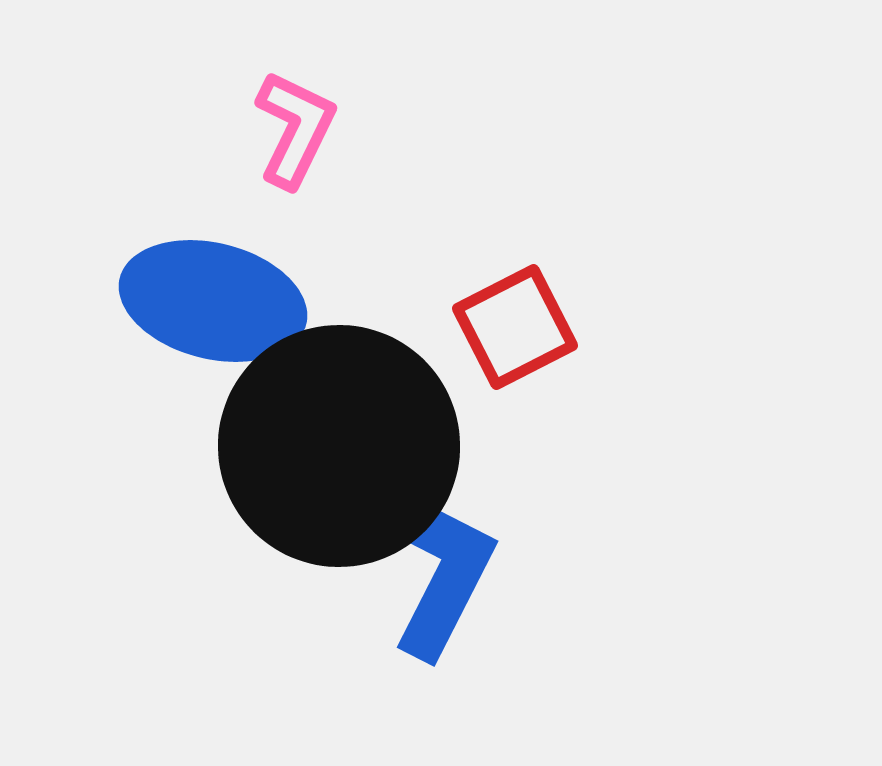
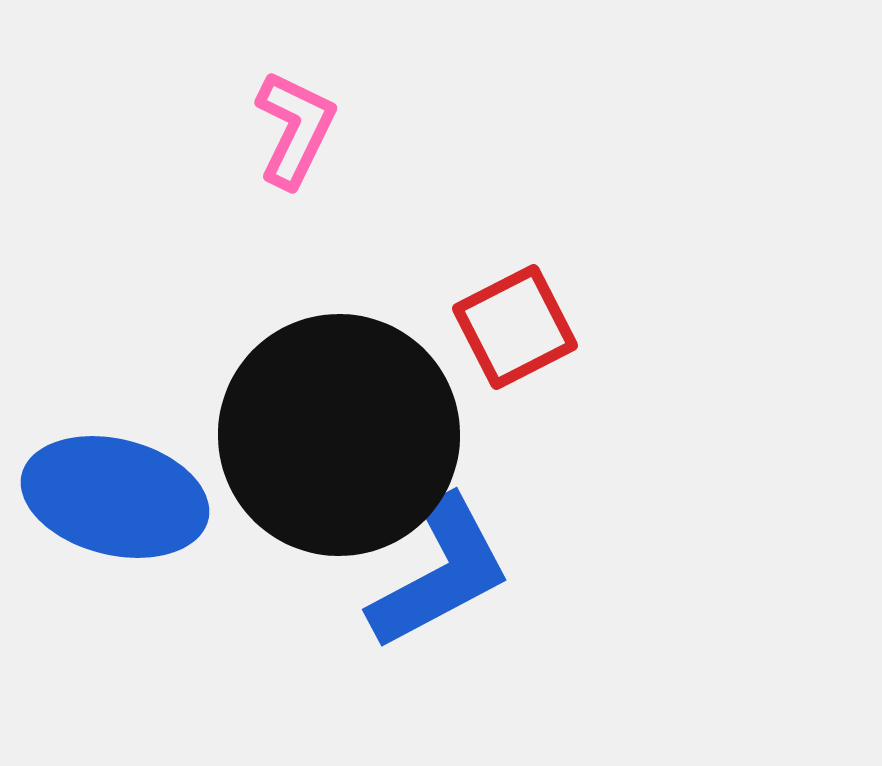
blue ellipse: moved 98 px left, 196 px down
black circle: moved 11 px up
blue L-shape: rotated 35 degrees clockwise
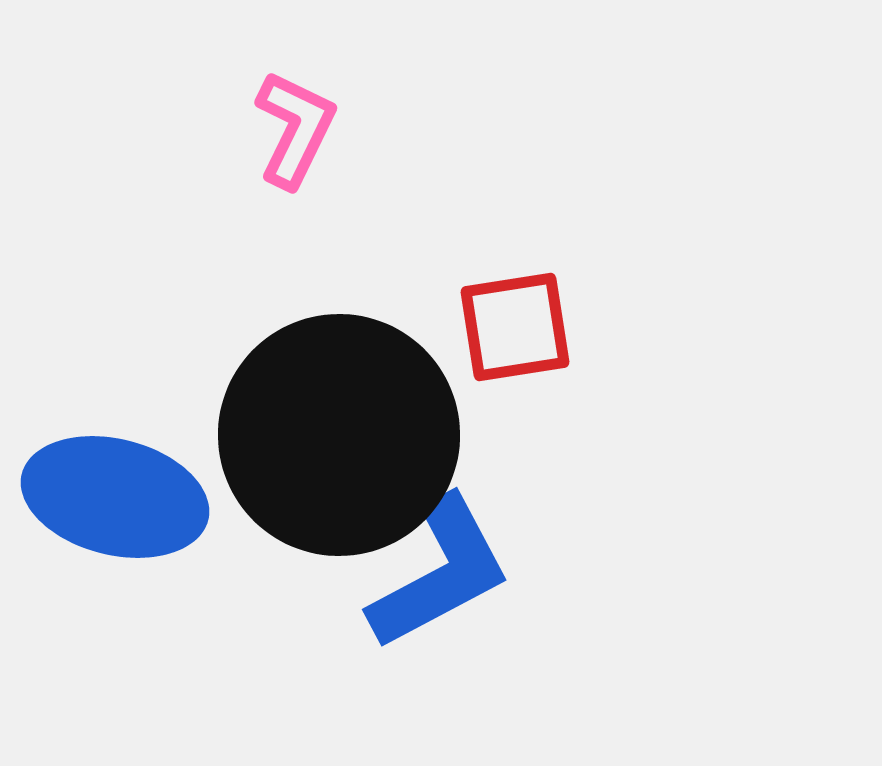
red square: rotated 18 degrees clockwise
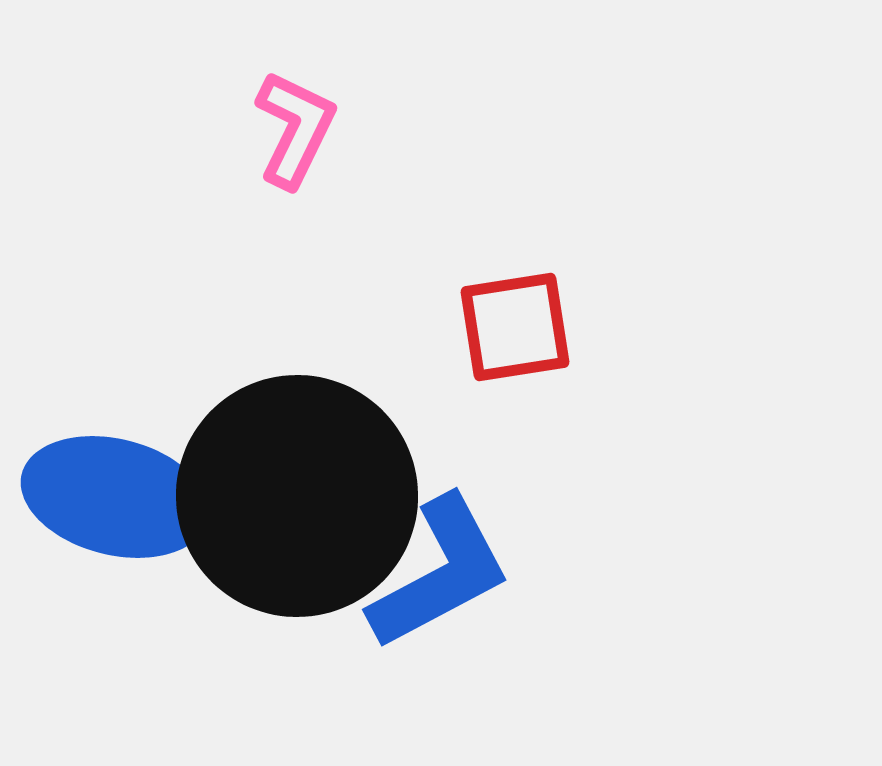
black circle: moved 42 px left, 61 px down
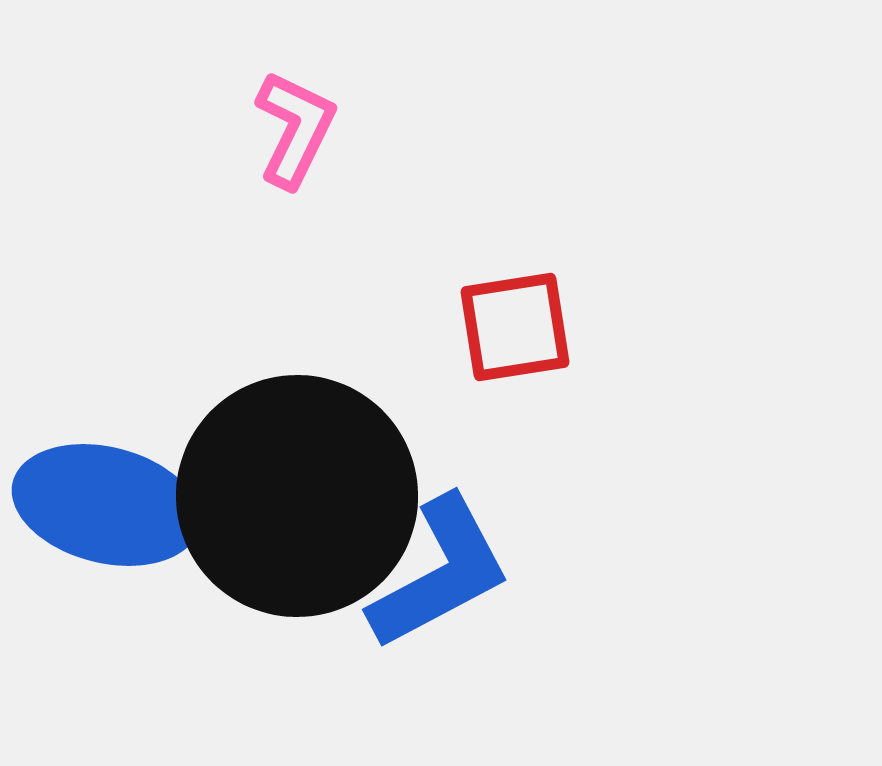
blue ellipse: moved 9 px left, 8 px down
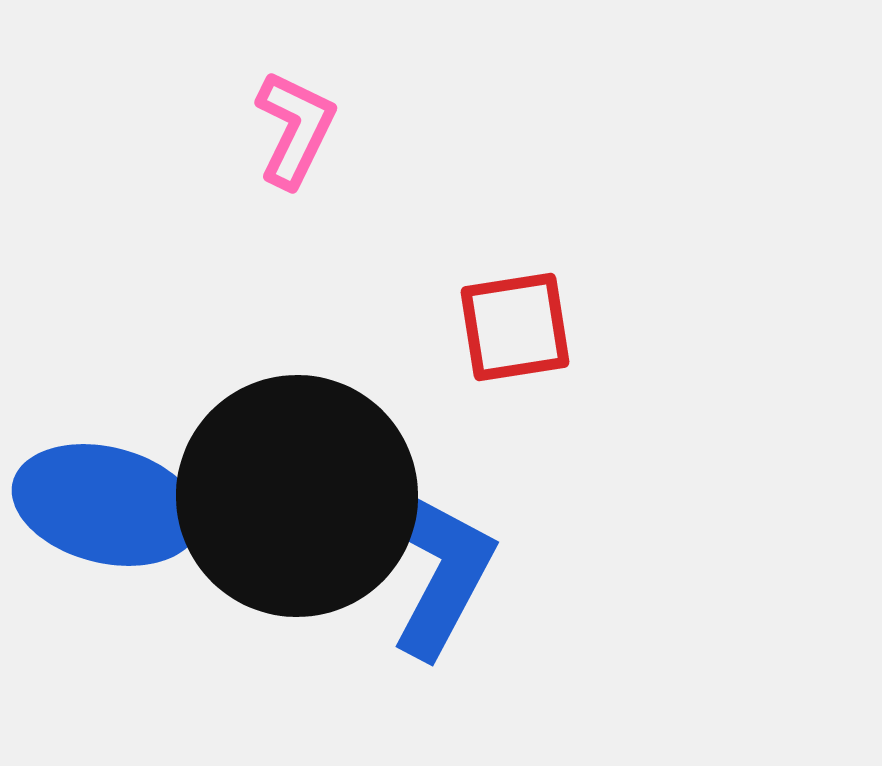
blue L-shape: rotated 34 degrees counterclockwise
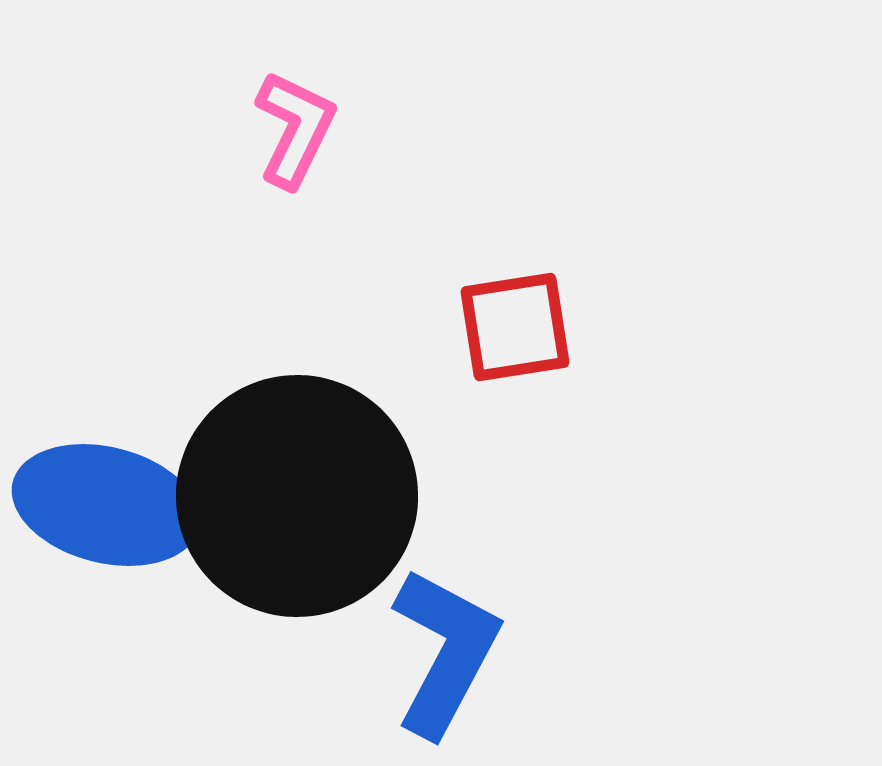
blue L-shape: moved 5 px right, 79 px down
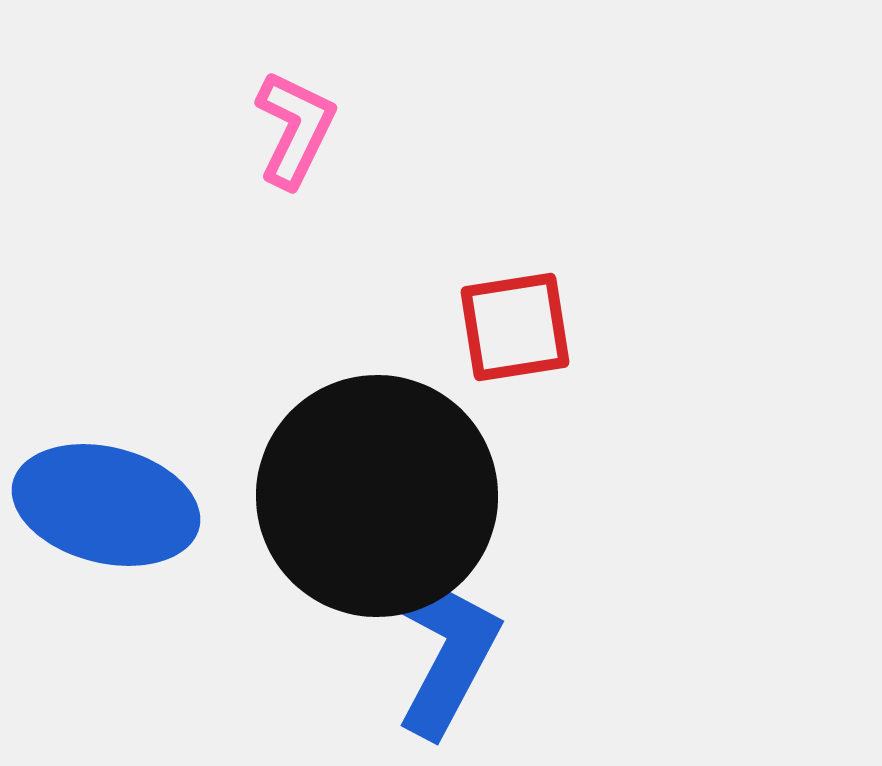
black circle: moved 80 px right
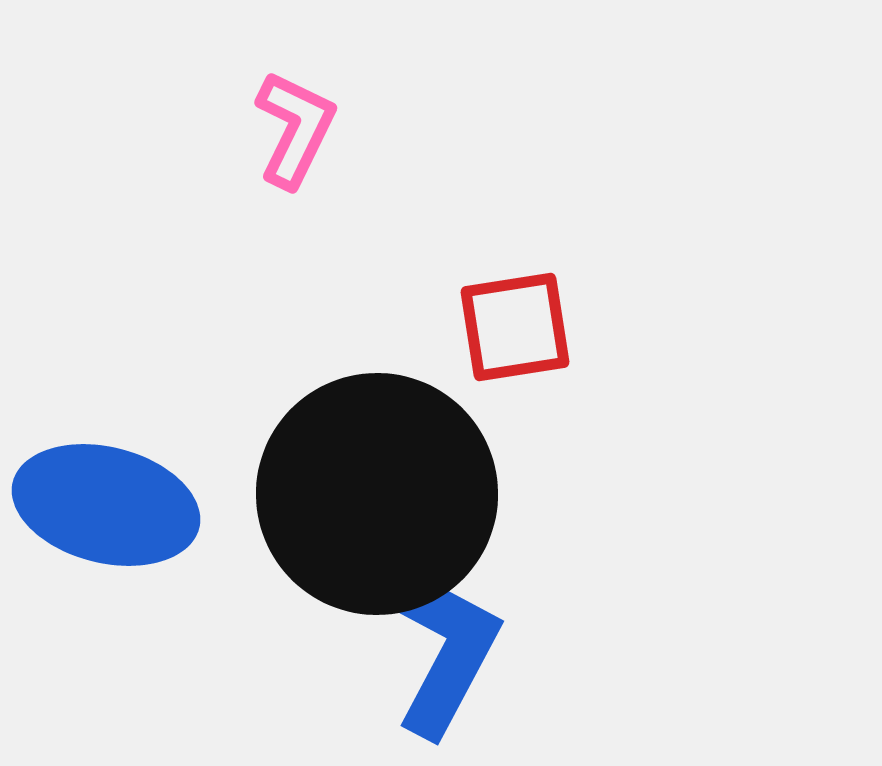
black circle: moved 2 px up
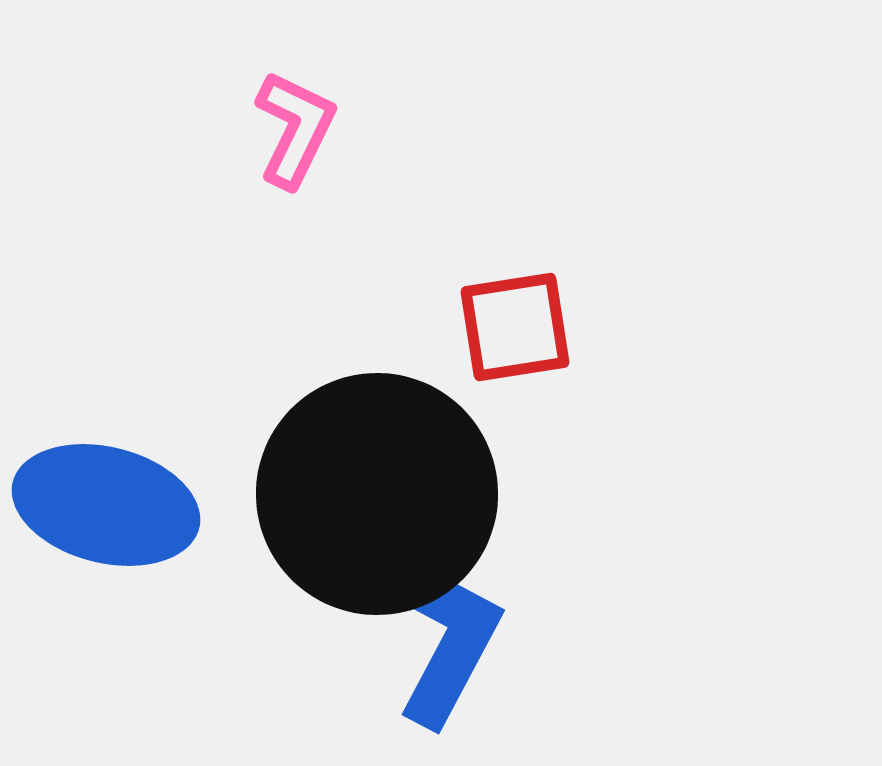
blue L-shape: moved 1 px right, 11 px up
